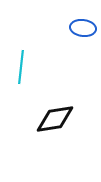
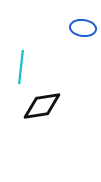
black diamond: moved 13 px left, 13 px up
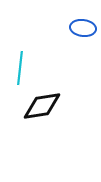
cyan line: moved 1 px left, 1 px down
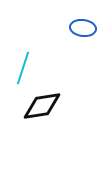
cyan line: moved 3 px right; rotated 12 degrees clockwise
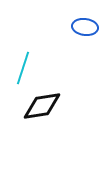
blue ellipse: moved 2 px right, 1 px up
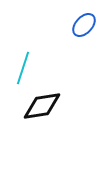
blue ellipse: moved 1 px left, 2 px up; rotated 55 degrees counterclockwise
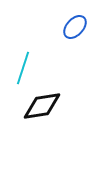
blue ellipse: moved 9 px left, 2 px down
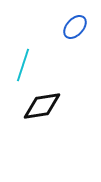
cyan line: moved 3 px up
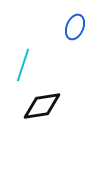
blue ellipse: rotated 20 degrees counterclockwise
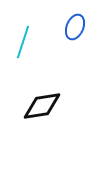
cyan line: moved 23 px up
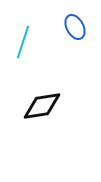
blue ellipse: rotated 50 degrees counterclockwise
